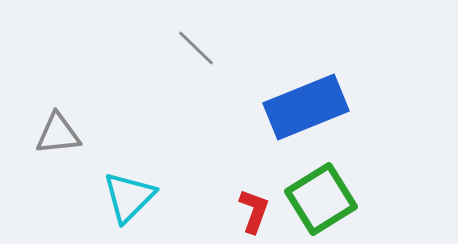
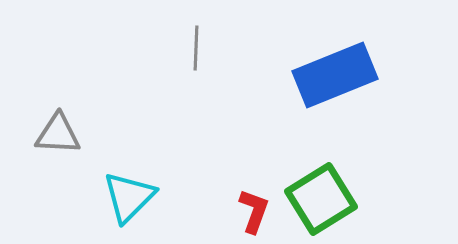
gray line: rotated 48 degrees clockwise
blue rectangle: moved 29 px right, 32 px up
gray triangle: rotated 9 degrees clockwise
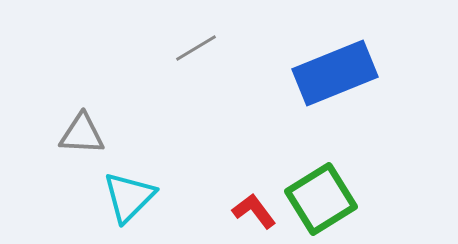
gray line: rotated 57 degrees clockwise
blue rectangle: moved 2 px up
gray triangle: moved 24 px right
red L-shape: rotated 57 degrees counterclockwise
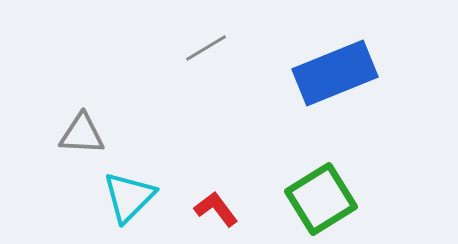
gray line: moved 10 px right
red L-shape: moved 38 px left, 2 px up
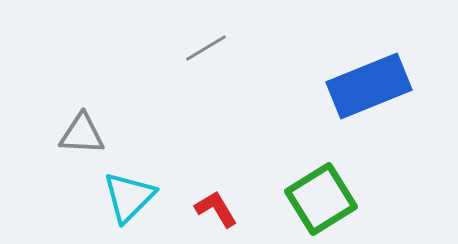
blue rectangle: moved 34 px right, 13 px down
red L-shape: rotated 6 degrees clockwise
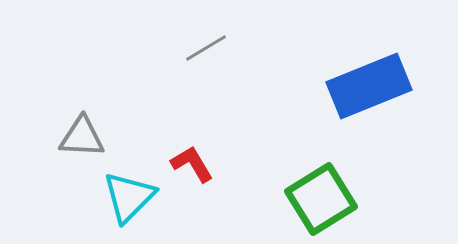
gray triangle: moved 3 px down
red L-shape: moved 24 px left, 45 px up
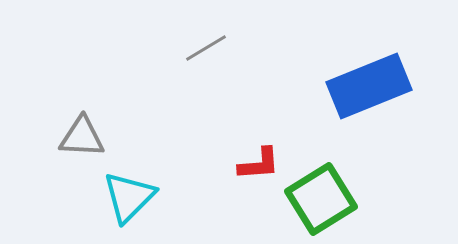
red L-shape: moved 67 px right; rotated 117 degrees clockwise
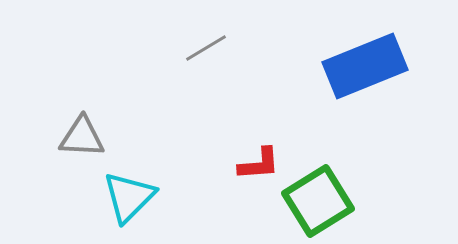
blue rectangle: moved 4 px left, 20 px up
green square: moved 3 px left, 2 px down
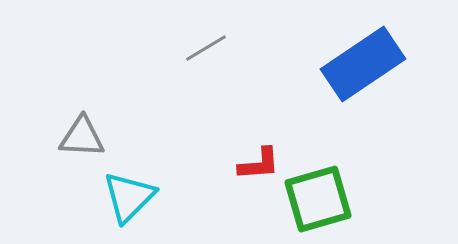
blue rectangle: moved 2 px left, 2 px up; rotated 12 degrees counterclockwise
green square: moved 2 px up; rotated 16 degrees clockwise
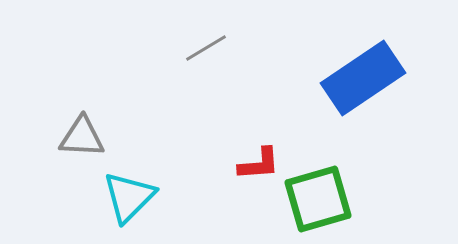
blue rectangle: moved 14 px down
